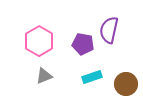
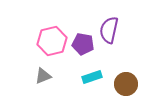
pink hexagon: moved 13 px right; rotated 16 degrees clockwise
gray triangle: moved 1 px left
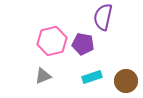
purple semicircle: moved 6 px left, 13 px up
brown circle: moved 3 px up
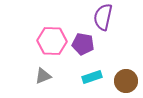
pink hexagon: rotated 16 degrees clockwise
